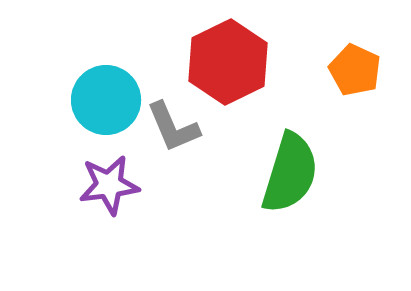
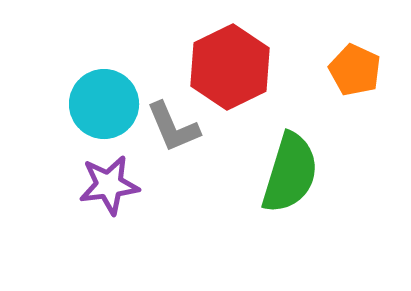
red hexagon: moved 2 px right, 5 px down
cyan circle: moved 2 px left, 4 px down
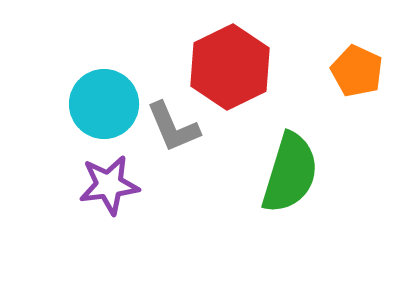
orange pentagon: moved 2 px right, 1 px down
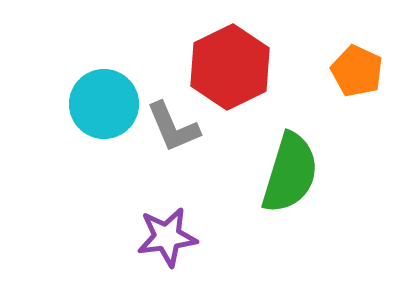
purple star: moved 58 px right, 52 px down
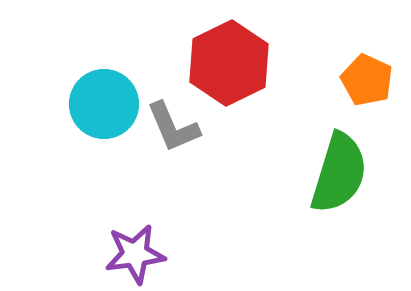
red hexagon: moved 1 px left, 4 px up
orange pentagon: moved 10 px right, 9 px down
green semicircle: moved 49 px right
purple star: moved 32 px left, 17 px down
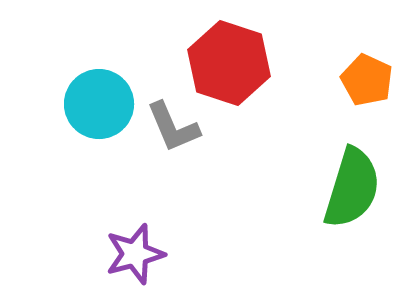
red hexagon: rotated 16 degrees counterclockwise
cyan circle: moved 5 px left
green semicircle: moved 13 px right, 15 px down
purple star: rotated 8 degrees counterclockwise
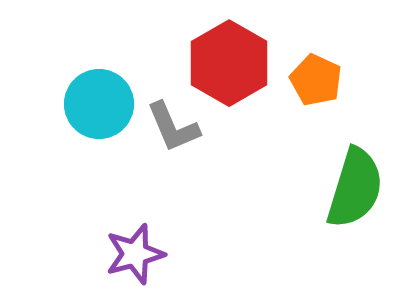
red hexagon: rotated 12 degrees clockwise
orange pentagon: moved 51 px left
green semicircle: moved 3 px right
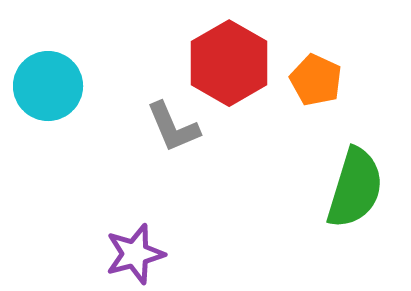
cyan circle: moved 51 px left, 18 px up
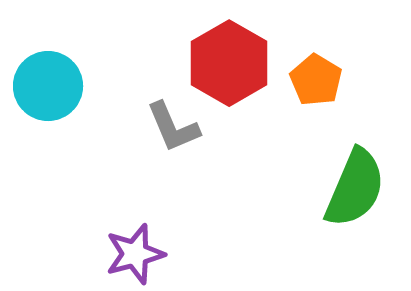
orange pentagon: rotated 6 degrees clockwise
green semicircle: rotated 6 degrees clockwise
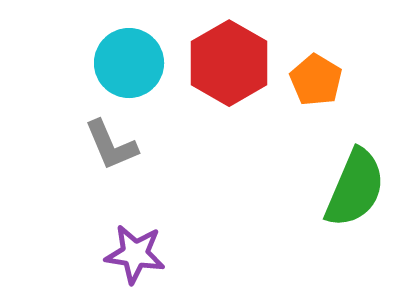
cyan circle: moved 81 px right, 23 px up
gray L-shape: moved 62 px left, 18 px down
purple star: rotated 24 degrees clockwise
